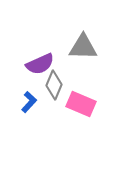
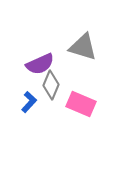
gray triangle: rotated 16 degrees clockwise
gray diamond: moved 3 px left
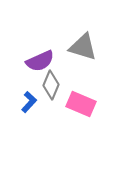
purple semicircle: moved 3 px up
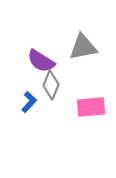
gray triangle: rotated 28 degrees counterclockwise
purple semicircle: moved 1 px right; rotated 56 degrees clockwise
pink rectangle: moved 10 px right, 3 px down; rotated 28 degrees counterclockwise
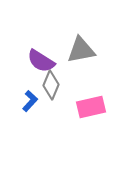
gray triangle: moved 2 px left, 3 px down
blue L-shape: moved 1 px right, 1 px up
pink rectangle: rotated 8 degrees counterclockwise
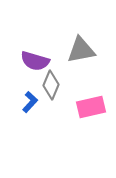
purple semicircle: moved 6 px left; rotated 16 degrees counterclockwise
blue L-shape: moved 1 px down
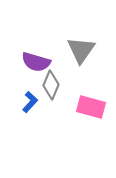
gray triangle: rotated 44 degrees counterclockwise
purple semicircle: moved 1 px right, 1 px down
pink rectangle: rotated 28 degrees clockwise
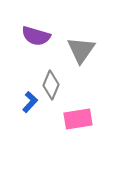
purple semicircle: moved 26 px up
pink rectangle: moved 13 px left, 12 px down; rotated 24 degrees counterclockwise
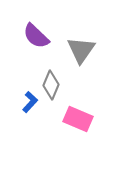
purple semicircle: rotated 28 degrees clockwise
pink rectangle: rotated 32 degrees clockwise
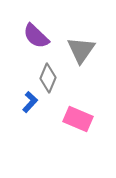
gray diamond: moved 3 px left, 7 px up
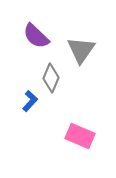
gray diamond: moved 3 px right
blue L-shape: moved 1 px up
pink rectangle: moved 2 px right, 17 px down
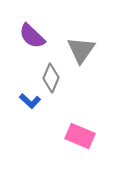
purple semicircle: moved 4 px left
blue L-shape: rotated 90 degrees clockwise
